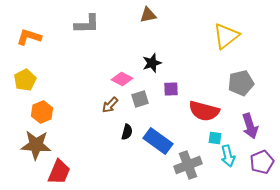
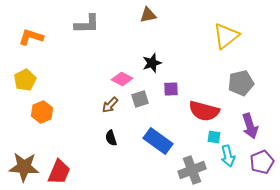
orange L-shape: moved 2 px right
black semicircle: moved 16 px left, 6 px down; rotated 147 degrees clockwise
cyan square: moved 1 px left, 1 px up
brown star: moved 12 px left, 22 px down
gray cross: moved 4 px right, 5 px down
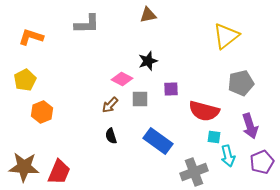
black star: moved 4 px left, 2 px up
gray square: rotated 18 degrees clockwise
black semicircle: moved 2 px up
gray cross: moved 2 px right, 2 px down
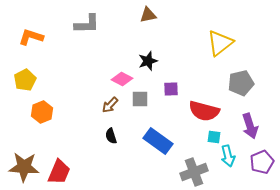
yellow triangle: moved 6 px left, 7 px down
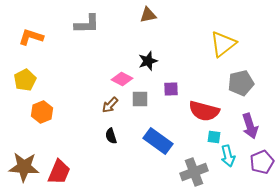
yellow triangle: moved 3 px right, 1 px down
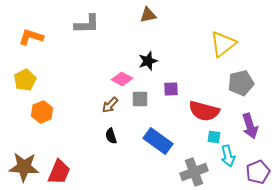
purple pentagon: moved 4 px left, 10 px down
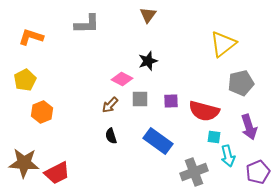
brown triangle: rotated 42 degrees counterclockwise
purple square: moved 12 px down
purple arrow: moved 1 px left, 1 px down
brown star: moved 4 px up
red trapezoid: moved 2 px left, 1 px down; rotated 40 degrees clockwise
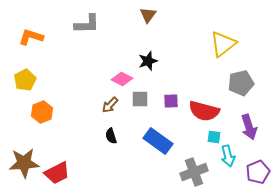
brown star: rotated 8 degrees counterclockwise
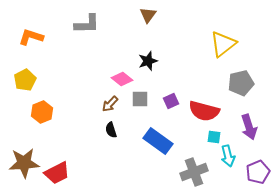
pink diamond: rotated 10 degrees clockwise
purple square: rotated 21 degrees counterclockwise
brown arrow: moved 1 px up
black semicircle: moved 6 px up
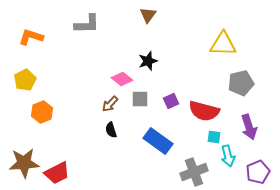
yellow triangle: rotated 40 degrees clockwise
